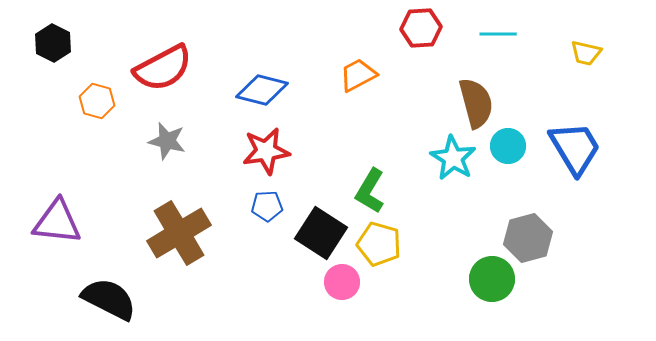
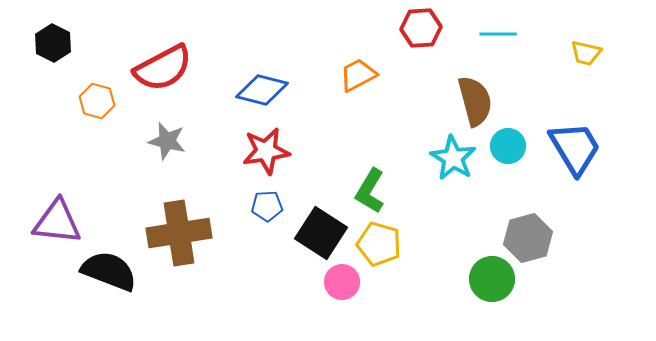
brown semicircle: moved 1 px left, 2 px up
brown cross: rotated 22 degrees clockwise
black semicircle: moved 28 px up; rotated 6 degrees counterclockwise
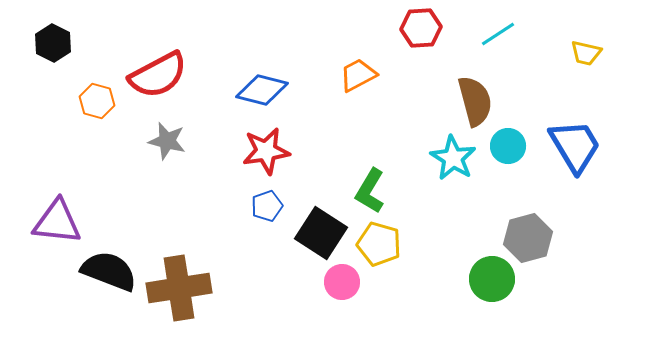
cyan line: rotated 33 degrees counterclockwise
red semicircle: moved 5 px left, 7 px down
blue trapezoid: moved 2 px up
blue pentagon: rotated 16 degrees counterclockwise
brown cross: moved 55 px down
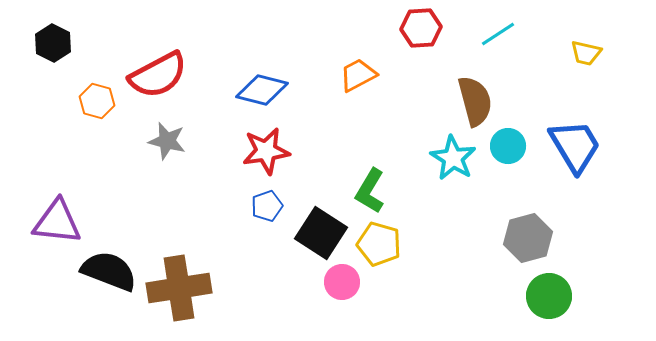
green circle: moved 57 px right, 17 px down
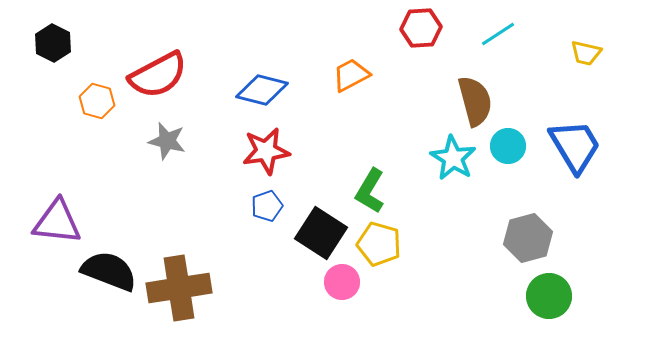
orange trapezoid: moved 7 px left
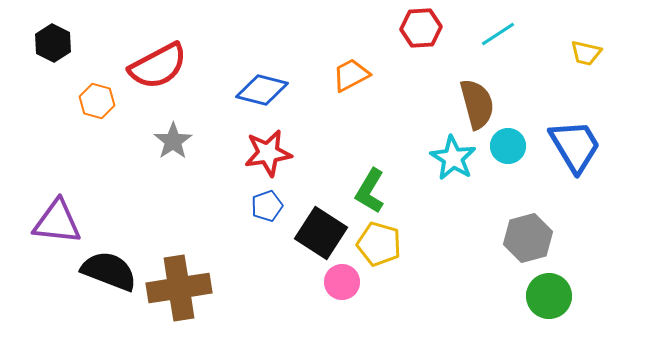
red semicircle: moved 9 px up
brown semicircle: moved 2 px right, 3 px down
gray star: moved 6 px right; rotated 24 degrees clockwise
red star: moved 2 px right, 2 px down
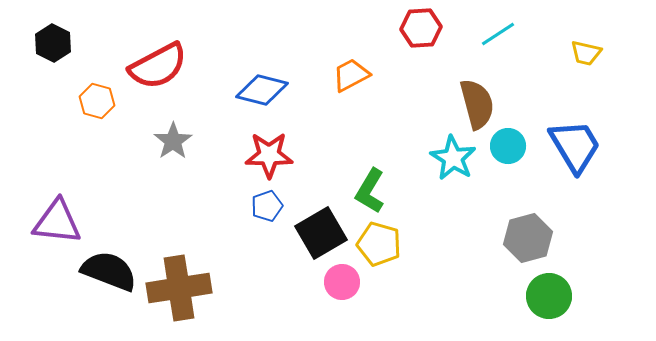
red star: moved 1 px right, 2 px down; rotated 9 degrees clockwise
black square: rotated 27 degrees clockwise
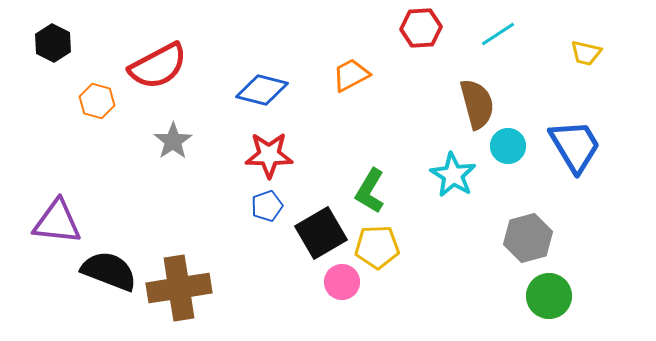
cyan star: moved 17 px down
yellow pentagon: moved 2 px left, 3 px down; rotated 18 degrees counterclockwise
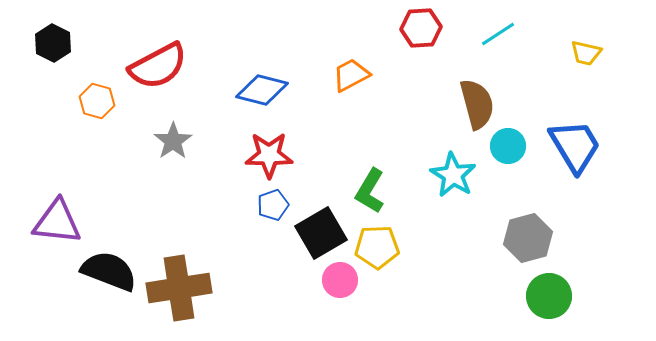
blue pentagon: moved 6 px right, 1 px up
pink circle: moved 2 px left, 2 px up
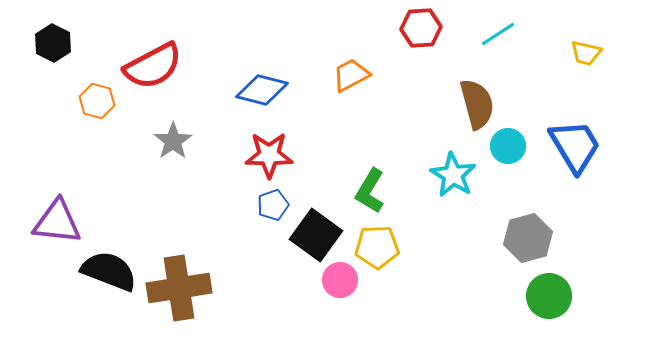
red semicircle: moved 5 px left
black square: moved 5 px left, 2 px down; rotated 24 degrees counterclockwise
